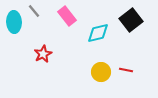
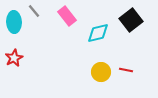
red star: moved 29 px left, 4 px down
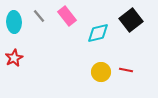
gray line: moved 5 px right, 5 px down
